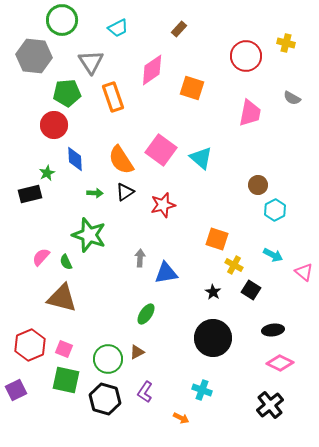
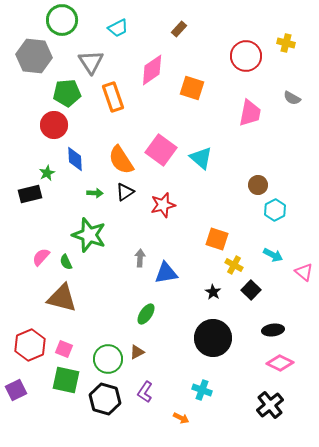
black square at (251, 290): rotated 12 degrees clockwise
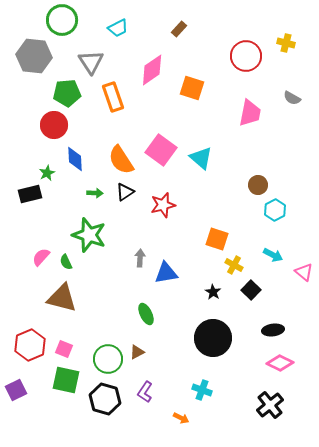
green ellipse at (146, 314): rotated 60 degrees counterclockwise
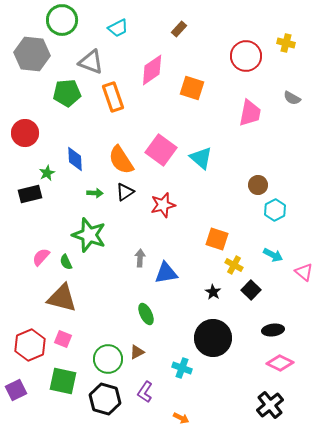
gray hexagon at (34, 56): moved 2 px left, 2 px up
gray triangle at (91, 62): rotated 36 degrees counterclockwise
red circle at (54, 125): moved 29 px left, 8 px down
pink square at (64, 349): moved 1 px left, 10 px up
green square at (66, 380): moved 3 px left, 1 px down
cyan cross at (202, 390): moved 20 px left, 22 px up
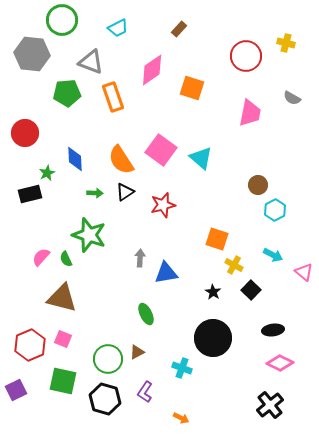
green semicircle at (66, 262): moved 3 px up
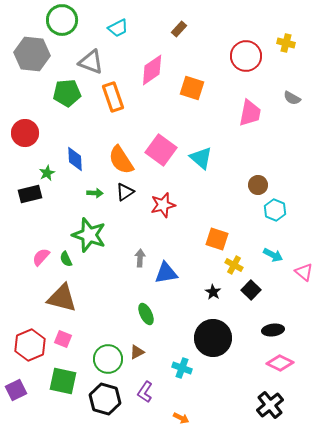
cyan hexagon at (275, 210): rotated 10 degrees counterclockwise
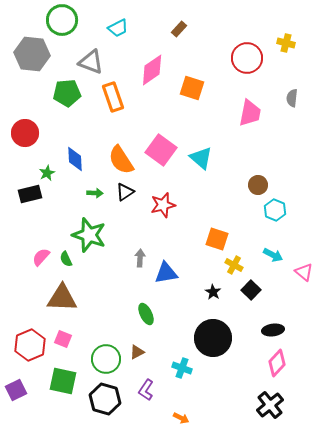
red circle at (246, 56): moved 1 px right, 2 px down
gray semicircle at (292, 98): rotated 66 degrees clockwise
brown triangle at (62, 298): rotated 12 degrees counterclockwise
green circle at (108, 359): moved 2 px left
pink diamond at (280, 363): moved 3 px left; rotated 72 degrees counterclockwise
purple L-shape at (145, 392): moved 1 px right, 2 px up
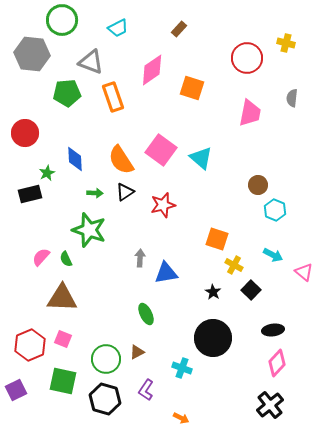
green star at (89, 235): moved 5 px up
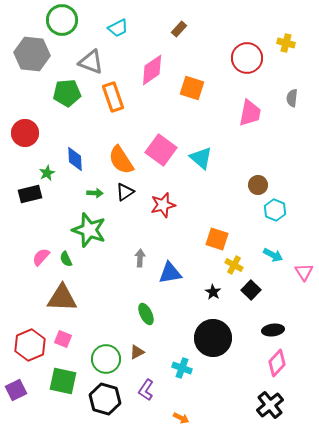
pink triangle at (304, 272): rotated 18 degrees clockwise
blue triangle at (166, 273): moved 4 px right
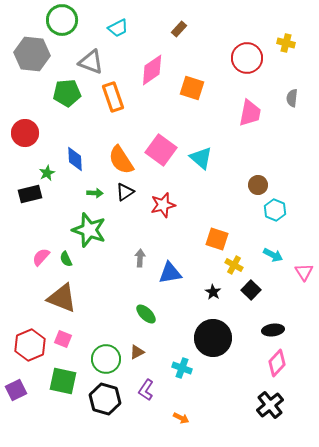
brown triangle at (62, 298): rotated 20 degrees clockwise
green ellipse at (146, 314): rotated 20 degrees counterclockwise
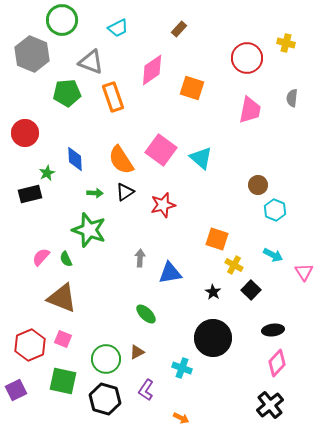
gray hexagon at (32, 54): rotated 16 degrees clockwise
pink trapezoid at (250, 113): moved 3 px up
